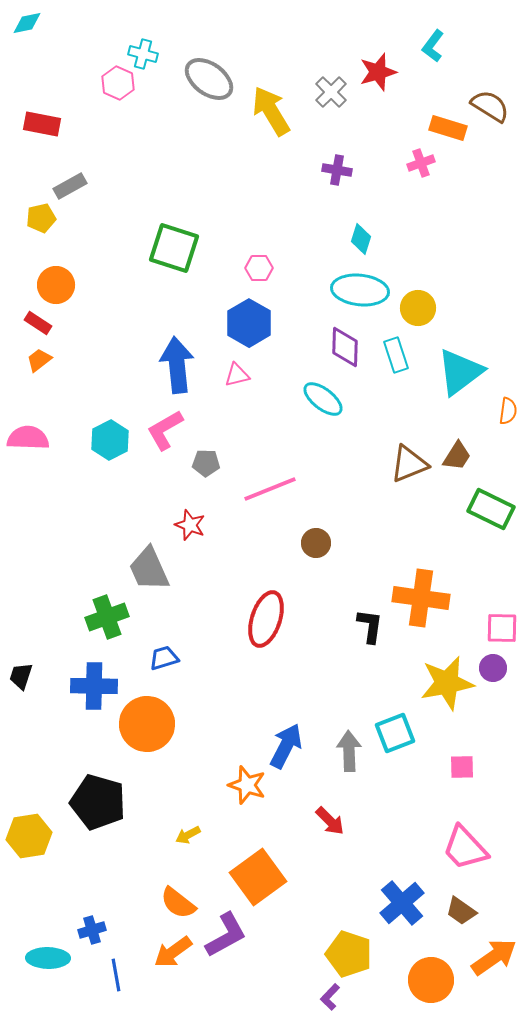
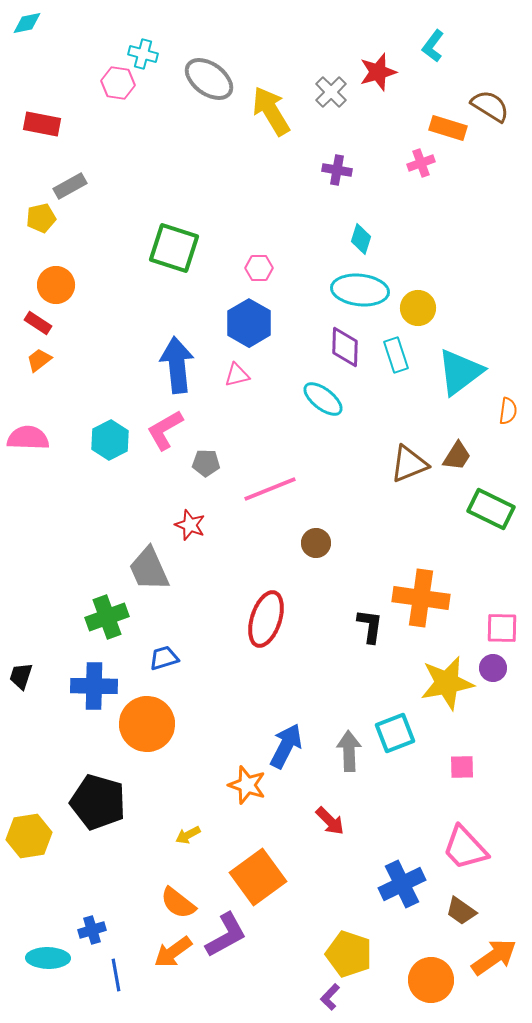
pink hexagon at (118, 83): rotated 16 degrees counterclockwise
blue cross at (402, 903): moved 19 px up; rotated 15 degrees clockwise
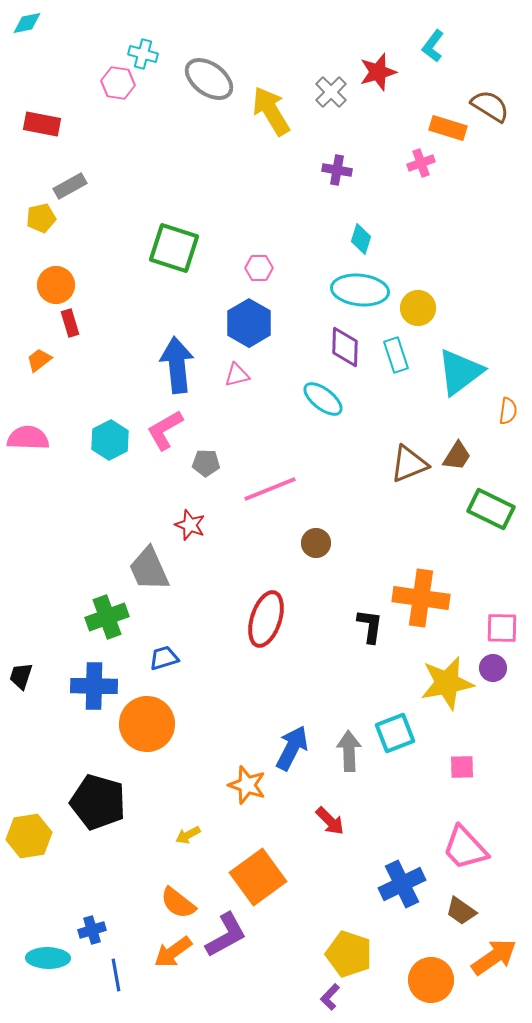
red rectangle at (38, 323): moved 32 px right; rotated 40 degrees clockwise
blue arrow at (286, 746): moved 6 px right, 2 px down
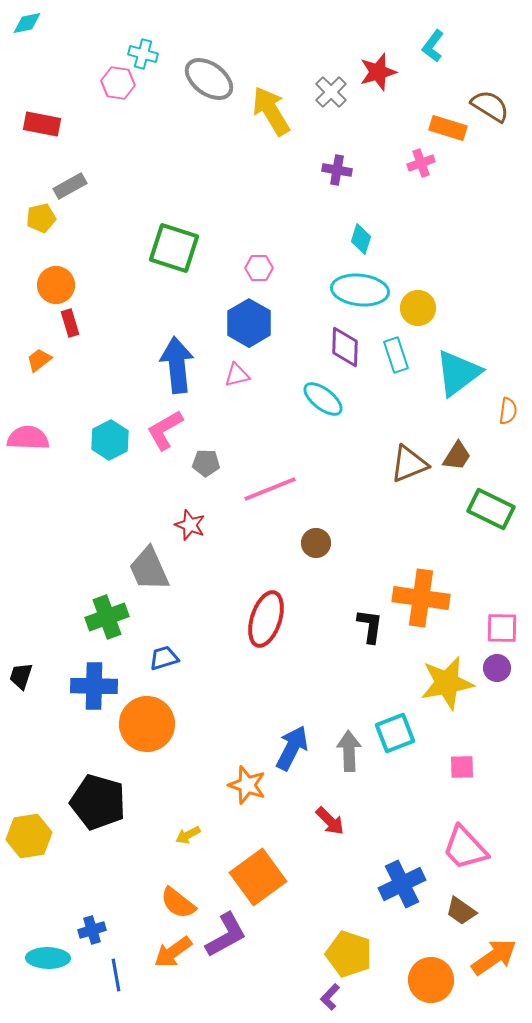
cyan triangle at (460, 372): moved 2 px left, 1 px down
purple circle at (493, 668): moved 4 px right
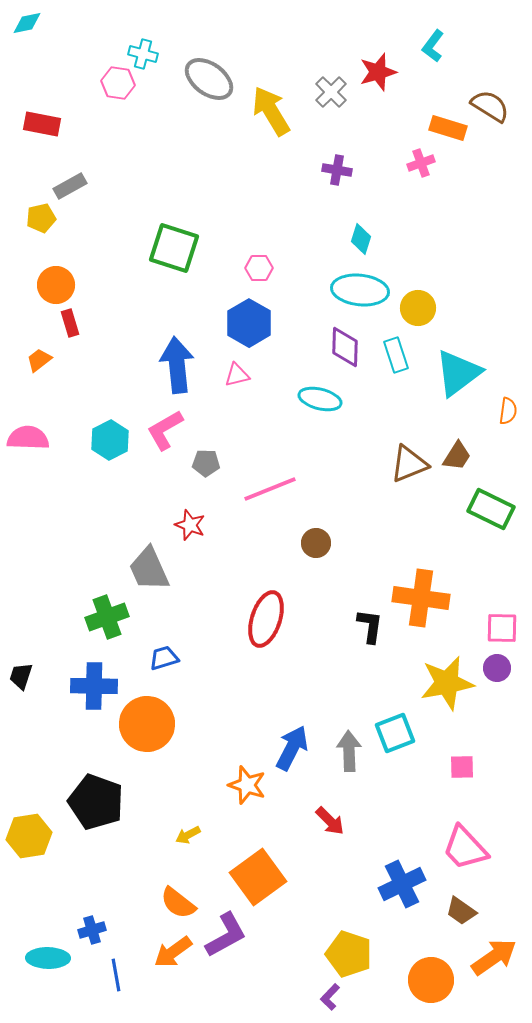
cyan ellipse at (323, 399): moved 3 px left; rotated 24 degrees counterclockwise
black pentagon at (98, 802): moved 2 px left; rotated 4 degrees clockwise
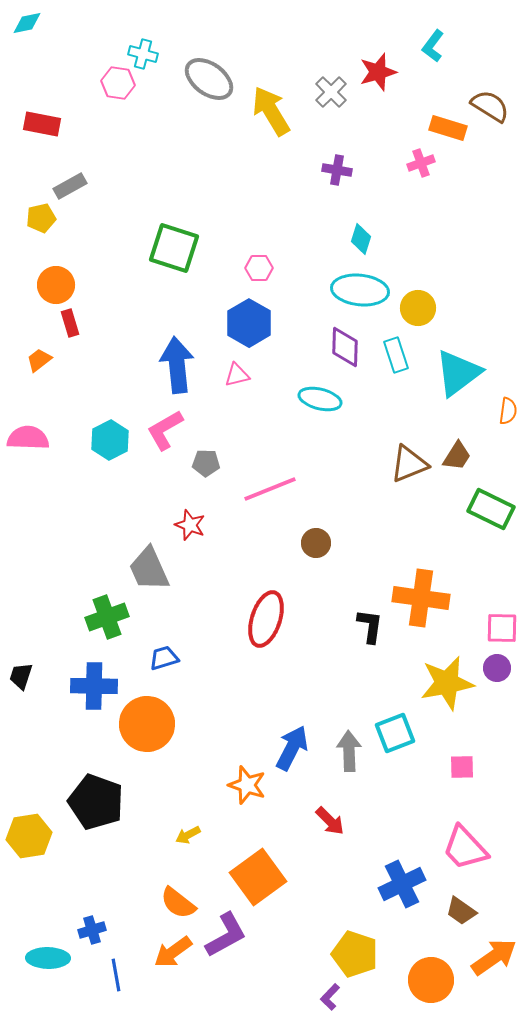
yellow pentagon at (349, 954): moved 6 px right
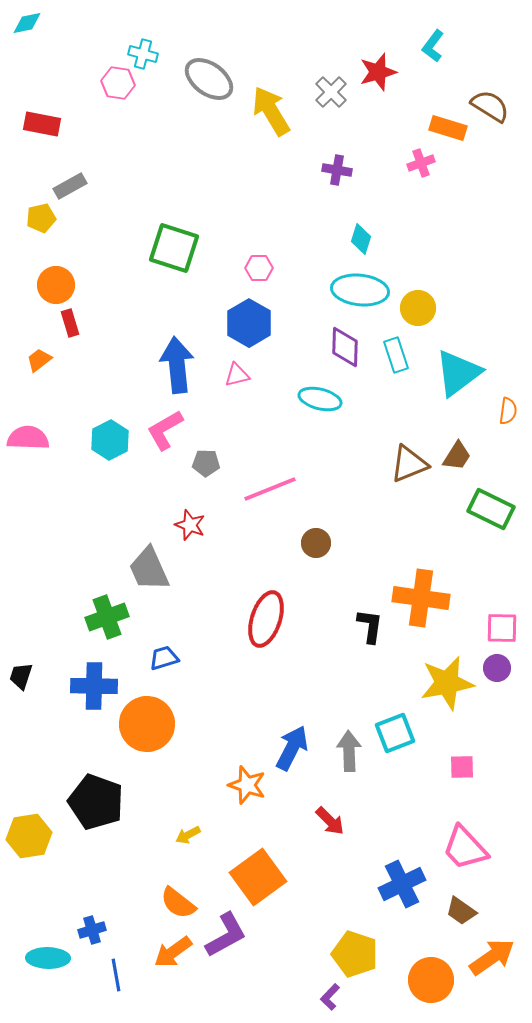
orange arrow at (494, 957): moved 2 px left
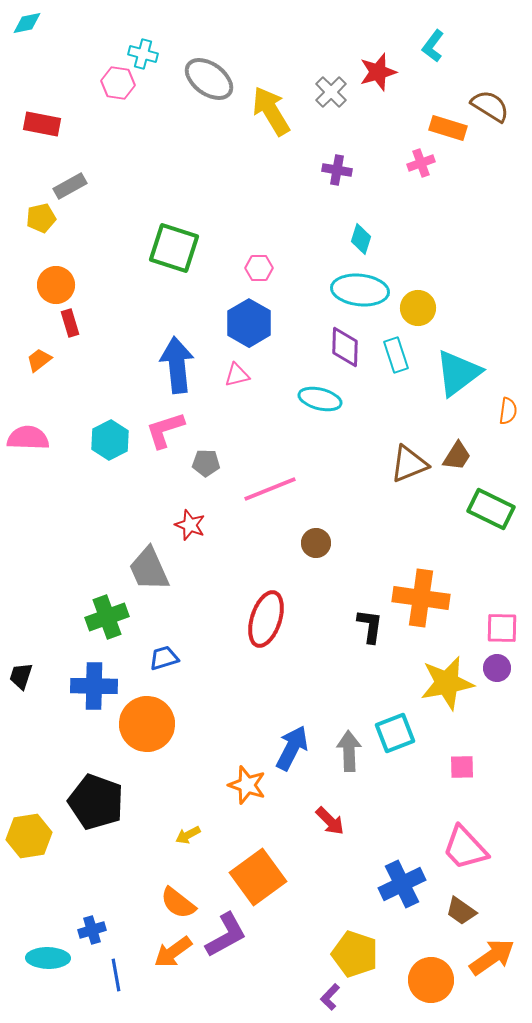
pink L-shape at (165, 430): rotated 12 degrees clockwise
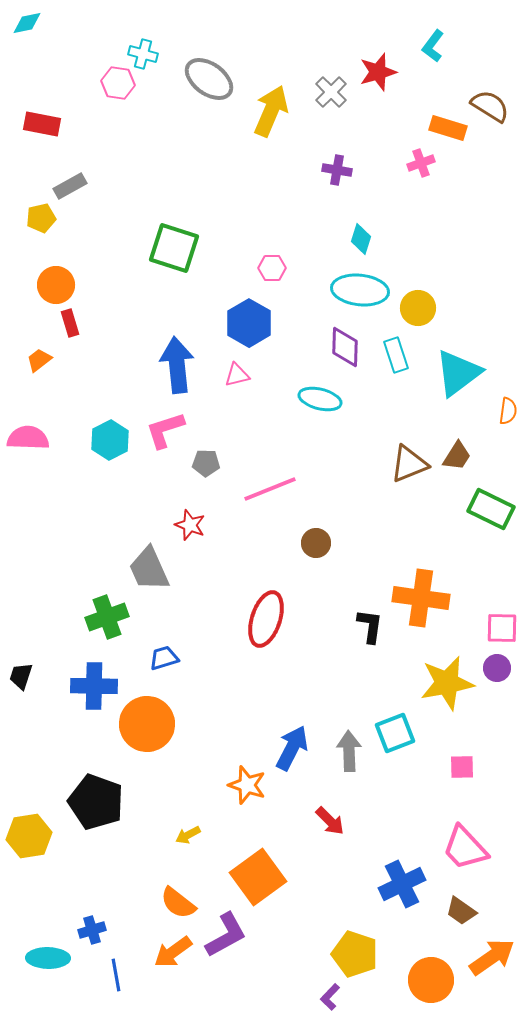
yellow arrow at (271, 111): rotated 54 degrees clockwise
pink hexagon at (259, 268): moved 13 px right
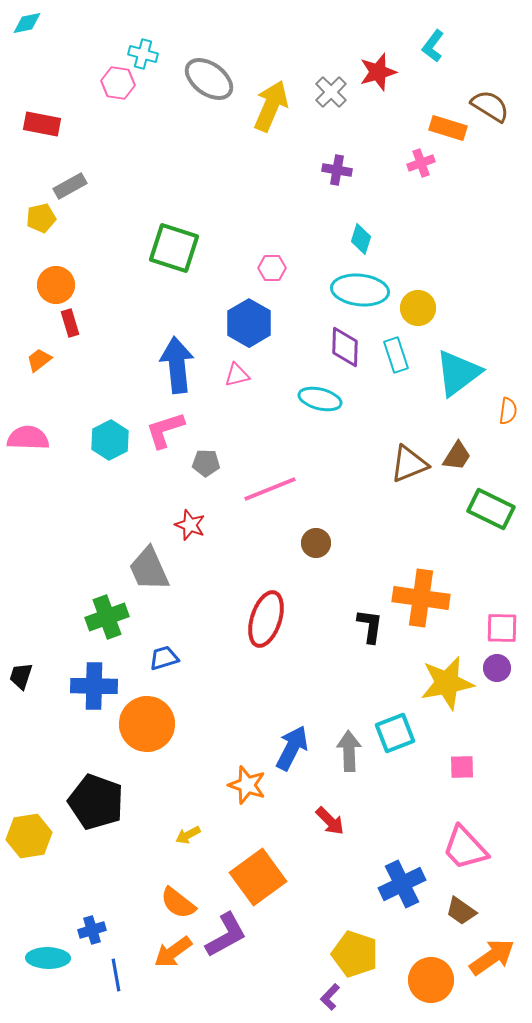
yellow arrow at (271, 111): moved 5 px up
